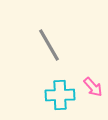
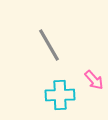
pink arrow: moved 1 px right, 7 px up
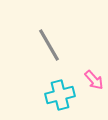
cyan cross: rotated 12 degrees counterclockwise
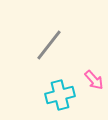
gray line: rotated 68 degrees clockwise
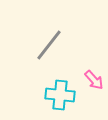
cyan cross: rotated 20 degrees clockwise
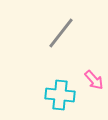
gray line: moved 12 px right, 12 px up
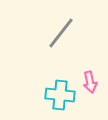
pink arrow: moved 4 px left, 2 px down; rotated 30 degrees clockwise
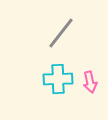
cyan cross: moved 2 px left, 16 px up; rotated 8 degrees counterclockwise
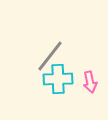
gray line: moved 11 px left, 23 px down
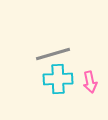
gray line: moved 3 px right, 2 px up; rotated 36 degrees clockwise
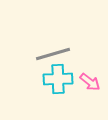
pink arrow: rotated 40 degrees counterclockwise
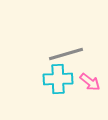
gray line: moved 13 px right
